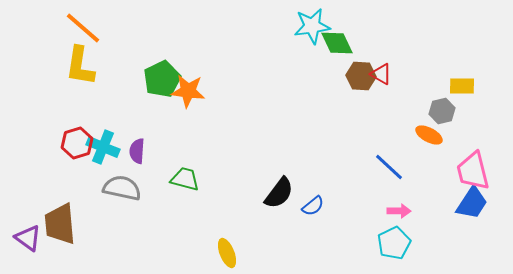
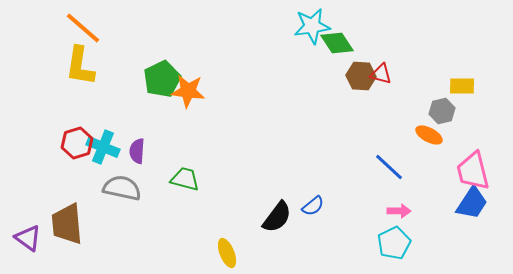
green diamond: rotated 8 degrees counterclockwise
red triangle: rotated 15 degrees counterclockwise
black semicircle: moved 2 px left, 24 px down
brown trapezoid: moved 7 px right
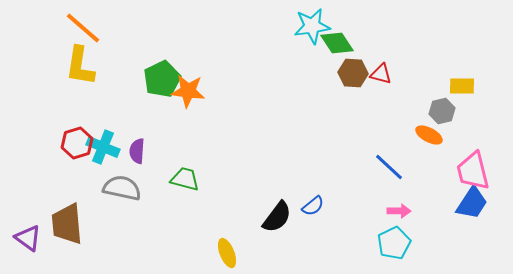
brown hexagon: moved 8 px left, 3 px up
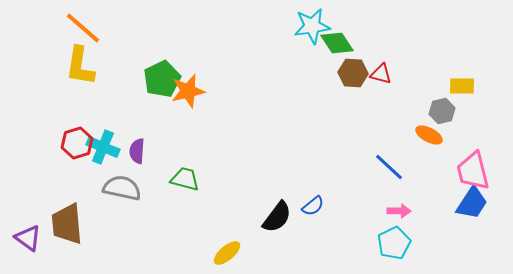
orange star: rotated 20 degrees counterclockwise
yellow ellipse: rotated 72 degrees clockwise
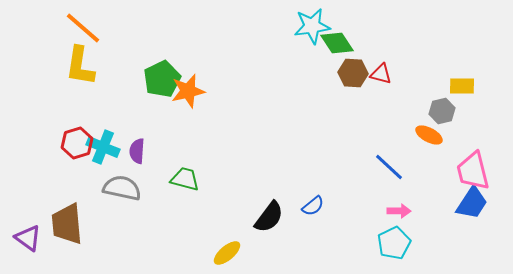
black semicircle: moved 8 px left
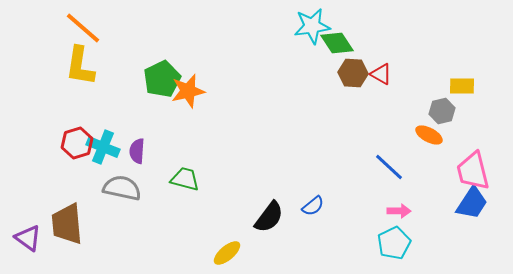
red triangle: rotated 15 degrees clockwise
